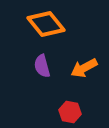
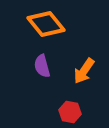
orange arrow: moved 3 px down; rotated 28 degrees counterclockwise
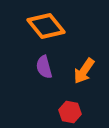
orange diamond: moved 2 px down
purple semicircle: moved 2 px right, 1 px down
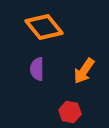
orange diamond: moved 2 px left, 1 px down
purple semicircle: moved 7 px left, 2 px down; rotated 15 degrees clockwise
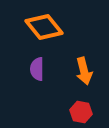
orange arrow: rotated 48 degrees counterclockwise
red hexagon: moved 11 px right
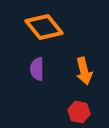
red hexagon: moved 2 px left
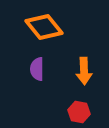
orange arrow: rotated 12 degrees clockwise
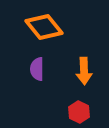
red hexagon: rotated 15 degrees clockwise
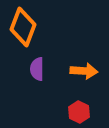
orange diamond: moved 21 px left; rotated 60 degrees clockwise
orange arrow: rotated 84 degrees counterclockwise
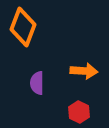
purple semicircle: moved 14 px down
